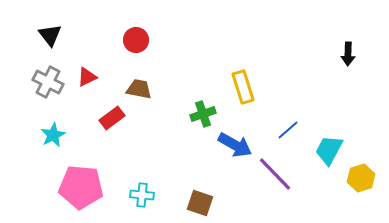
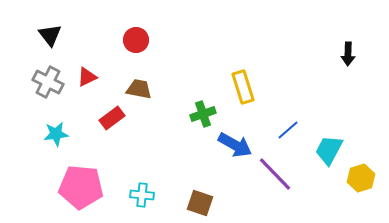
cyan star: moved 3 px right, 1 px up; rotated 20 degrees clockwise
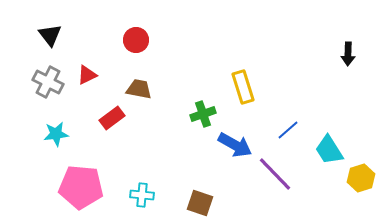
red triangle: moved 2 px up
cyan trapezoid: rotated 60 degrees counterclockwise
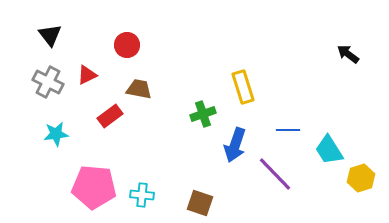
red circle: moved 9 px left, 5 px down
black arrow: rotated 125 degrees clockwise
red rectangle: moved 2 px left, 2 px up
blue line: rotated 40 degrees clockwise
blue arrow: rotated 80 degrees clockwise
pink pentagon: moved 13 px right
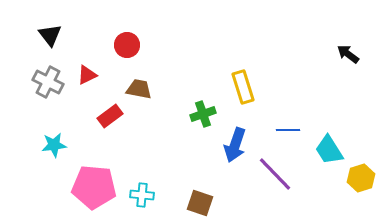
cyan star: moved 2 px left, 11 px down
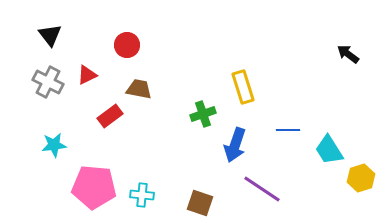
purple line: moved 13 px left, 15 px down; rotated 12 degrees counterclockwise
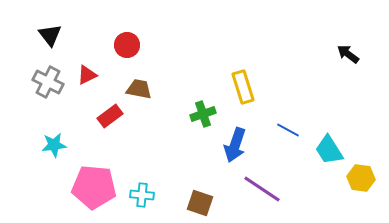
blue line: rotated 30 degrees clockwise
yellow hexagon: rotated 24 degrees clockwise
